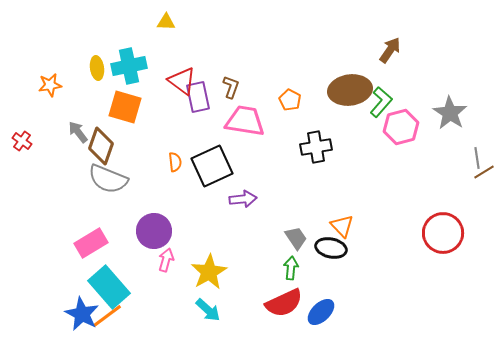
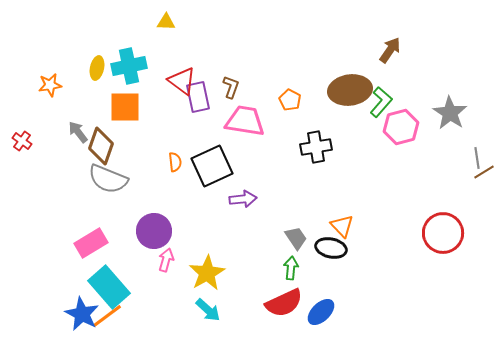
yellow ellipse: rotated 20 degrees clockwise
orange square: rotated 16 degrees counterclockwise
yellow star: moved 2 px left, 1 px down
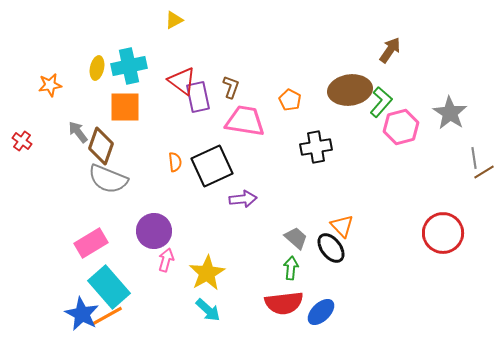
yellow triangle: moved 8 px right, 2 px up; rotated 30 degrees counterclockwise
gray line: moved 3 px left
gray trapezoid: rotated 15 degrees counterclockwise
black ellipse: rotated 40 degrees clockwise
red semicircle: rotated 18 degrees clockwise
orange line: rotated 8 degrees clockwise
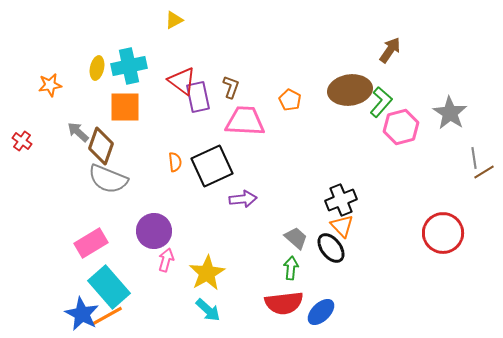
pink trapezoid: rotated 6 degrees counterclockwise
gray arrow: rotated 10 degrees counterclockwise
black cross: moved 25 px right, 53 px down; rotated 12 degrees counterclockwise
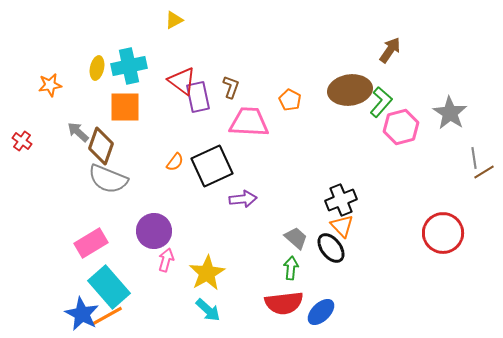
pink trapezoid: moved 4 px right, 1 px down
orange semicircle: rotated 42 degrees clockwise
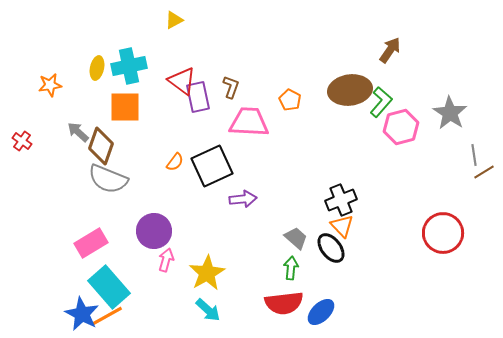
gray line: moved 3 px up
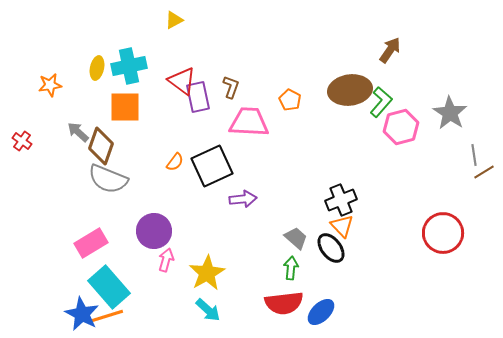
orange line: rotated 12 degrees clockwise
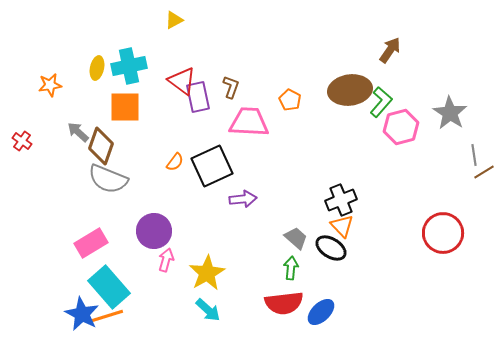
black ellipse: rotated 20 degrees counterclockwise
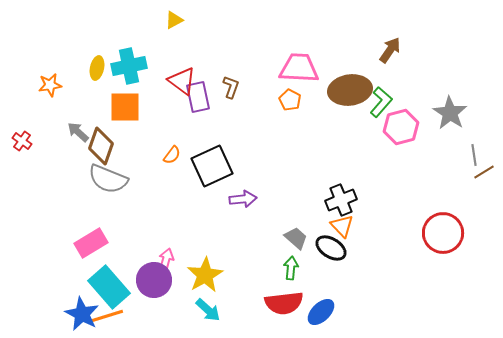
pink trapezoid: moved 50 px right, 54 px up
orange semicircle: moved 3 px left, 7 px up
purple circle: moved 49 px down
yellow star: moved 2 px left, 2 px down
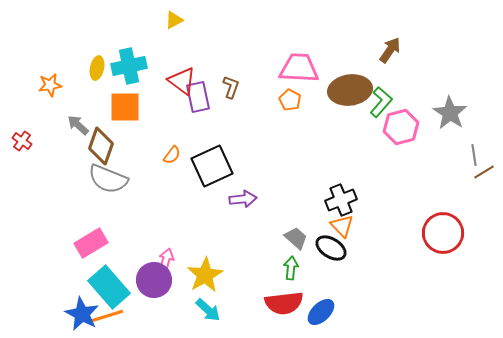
gray arrow: moved 7 px up
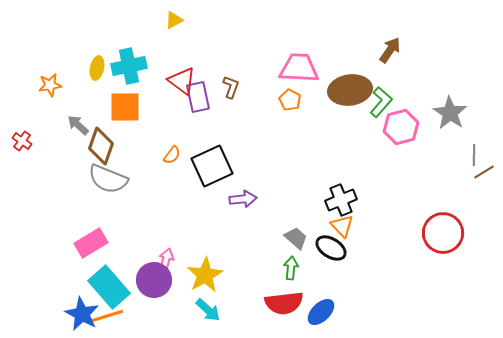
gray line: rotated 10 degrees clockwise
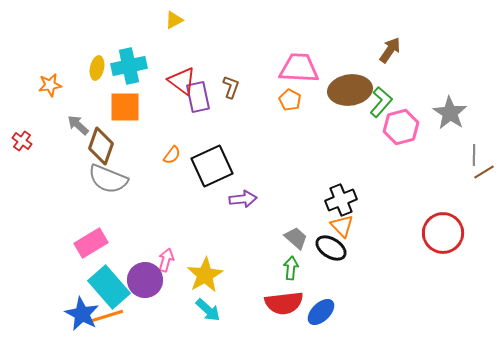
purple circle: moved 9 px left
